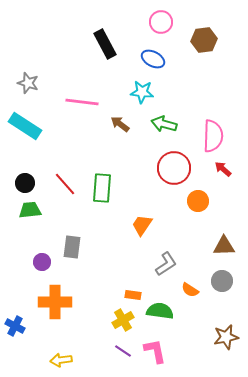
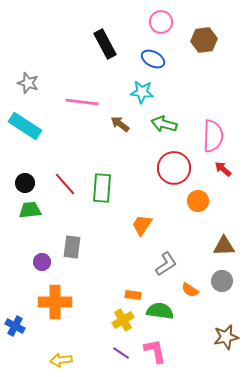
purple line: moved 2 px left, 2 px down
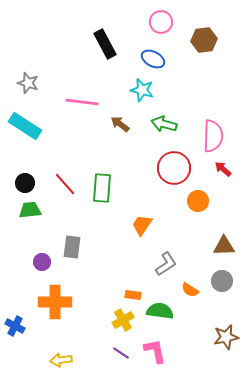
cyan star: moved 2 px up; rotated 10 degrees clockwise
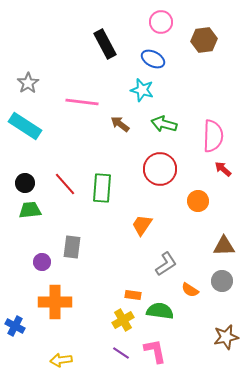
gray star: rotated 20 degrees clockwise
red circle: moved 14 px left, 1 px down
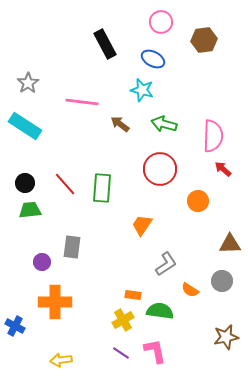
brown triangle: moved 6 px right, 2 px up
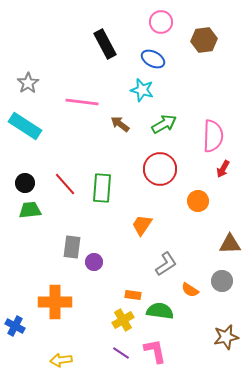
green arrow: rotated 135 degrees clockwise
red arrow: rotated 102 degrees counterclockwise
purple circle: moved 52 px right
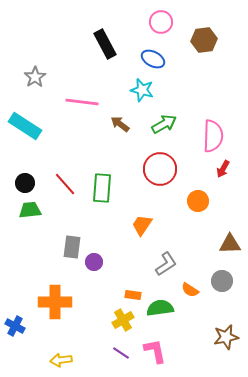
gray star: moved 7 px right, 6 px up
green semicircle: moved 3 px up; rotated 16 degrees counterclockwise
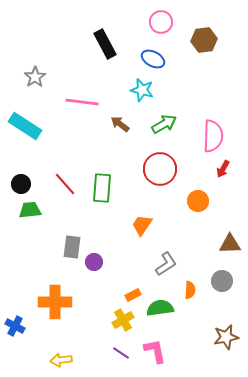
black circle: moved 4 px left, 1 px down
orange semicircle: rotated 120 degrees counterclockwise
orange rectangle: rotated 35 degrees counterclockwise
